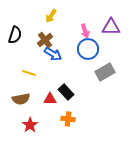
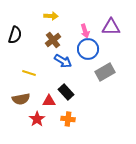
yellow arrow: rotated 120 degrees counterclockwise
brown cross: moved 8 px right
blue arrow: moved 10 px right, 7 px down
red triangle: moved 1 px left, 2 px down
red star: moved 7 px right, 6 px up
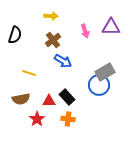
blue circle: moved 11 px right, 36 px down
black rectangle: moved 1 px right, 5 px down
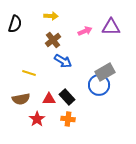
pink arrow: rotated 96 degrees counterclockwise
black semicircle: moved 11 px up
red triangle: moved 2 px up
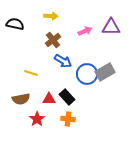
black semicircle: rotated 96 degrees counterclockwise
yellow line: moved 2 px right
blue circle: moved 12 px left, 11 px up
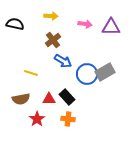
pink arrow: moved 7 px up; rotated 32 degrees clockwise
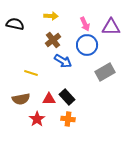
pink arrow: rotated 56 degrees clockwise
blue circle: moved 29 px up
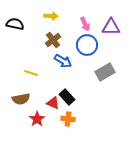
red triangle: moved 4 px right, 4 px down; rotated 24 degrees clockwise
